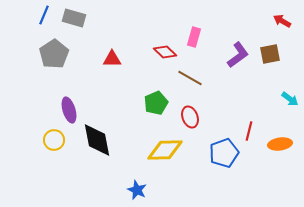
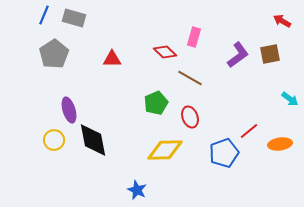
red line: rotated 36 degrees clockwise
black diamond: moved 4 px left
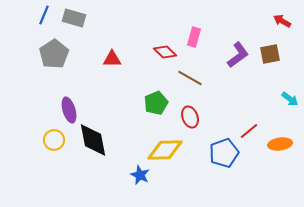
blue star: moved 3 px right, 15 px up
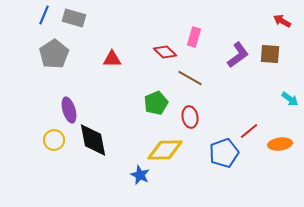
brown square: rotated 15 degrees clockwise
red ellipse: rotated 10 degrees clockwise
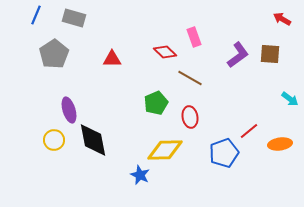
blue line: moved 8 px left
red arrow: moved 2 px up
pink rectangle: rotated 36 degrees counterclockwise
